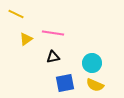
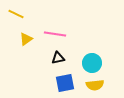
pink line: moved 2 px right, 1 px down
black triangle: moved 5 px right, 1 px down
yellow semicircle: rotated 30 degrees counterclockwise
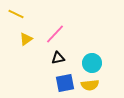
pink line: rotated 55 degrees counterclockwise
yellow semicircle: moved 5 px left
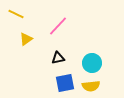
pink line: moved 3 px right, 8 px up
yellow semicircle: moved 1 px right, 1 px down
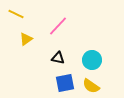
black triangle: rotated 24 degrees clockwise
cyan circle: moved 3 px up
yellow semicircle: rotated 42 degrees clockwise
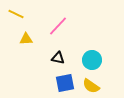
yellow triangle: rotated 32 degrees clockwise
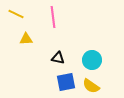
pink line: moved 5 px left, 9 px up; rotated 50 degrees counterclockwise
blue square: moved 1 px right, 1 px up
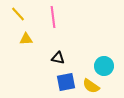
yellow line: moved 2 px right; rotated 21 degrees clockwise
cyan circle: moved 12 px right, 6 px down
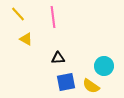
yellow triangle: rotated 32 degrees clockwise
black triangle: rotated 16 degrees counterclockwise
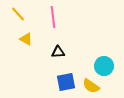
black triangle: moved 6 px up
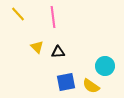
yellow triangle: moved 11 px right, 8 px down; rotated 16 degrees clockwise
cyan circle: moved 1 px right
